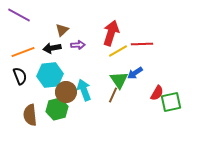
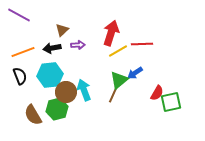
green triangle: rotated 24 degrees clockwise
brown semicircle: moved 3 px right; rotated 25 degrees counterclockwise
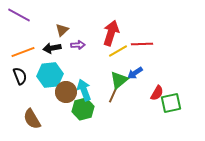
green square: moved 1 px down
green hexagon: moved 26 px right
brown semicircle: moved 1 px left, 4 px down
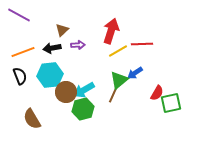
red arrow: moved 2 px up
cyan arrow: rotated 100 degrees counterclockwise
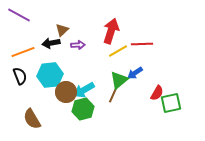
black arrow: moved 1 px left, 5 px up
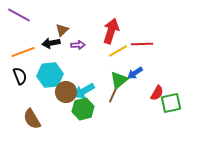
cyan arrow: moved 1 px down
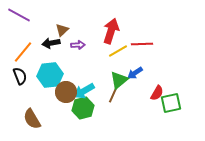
orange line: rotated 30 degrees counterclockwise
green hexagon: moved 1 px up
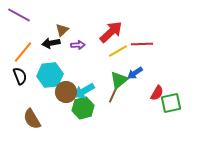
red arrow: moved 1 px down; rotated 30 degrees clockwise
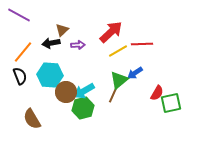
cyan hexagon: rotated 10 degrees clockwise
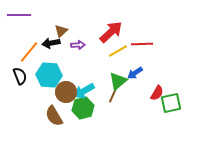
purple line: rotated 30 degrees counterclockwise
brown triangle: moved 1 px left, 1 px down
orange line: moved 6 px right
cyan hexagon: moved 1 px left
green triangle: moved 1 px left, 1 px down
brown semicircle: moved 22 px right, 3 px up
